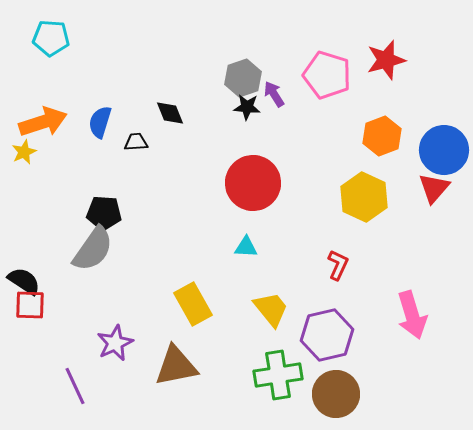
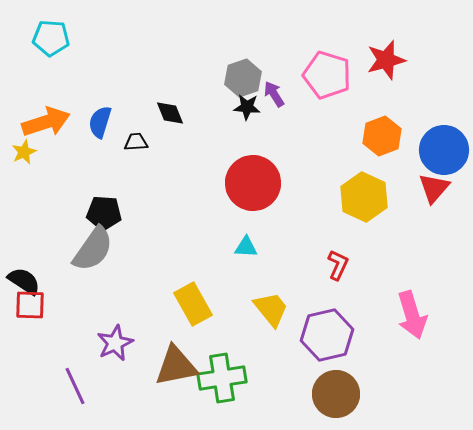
orange arrow: moved 3 px right
green cross: moved 56 px left, 3 px down
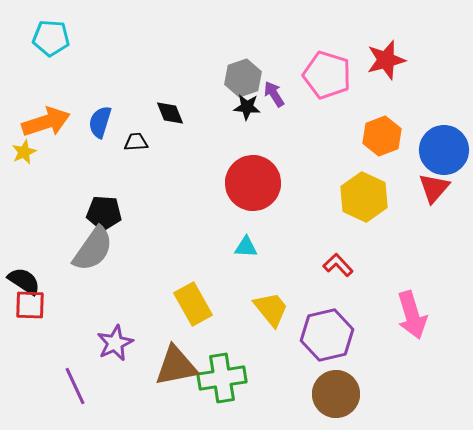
red L-shape: rotated 68 degrees counterclockwise
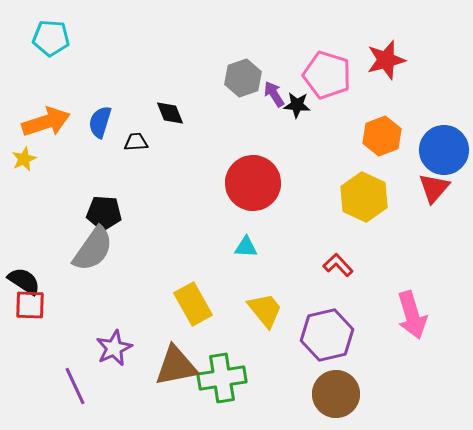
black star: moved 50 px right, 2 px up
yellow star: moved 7 px down
yellow trapezoid: moved 6 px left, 1 px down
purple star: moved 1 px left, 5 px down
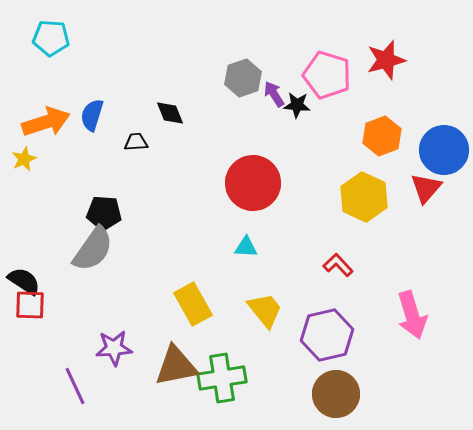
blue semicircle: moved 8 px left, 7 px up
red triangle: moved 8 px left
purple star: rotated 21 degrees clockwise
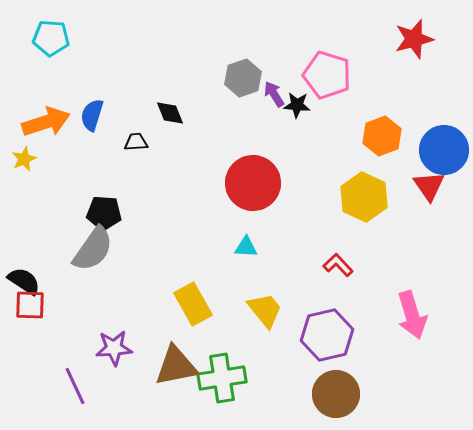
red star: moved 28 px right, 21 px up
red triangle: moved 3 px right, 2 px up; rotated 16 degrees counterclockwise
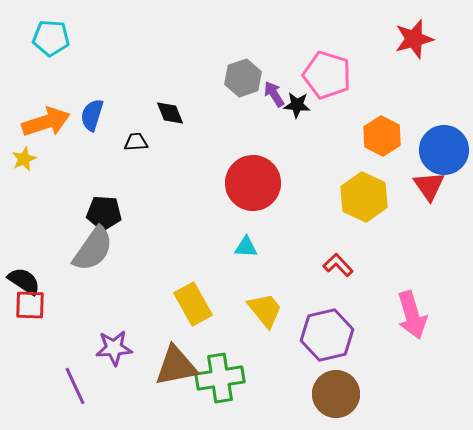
orange hexagon: rotated 12 degrees counterclockwise
green cross: moved 2 px left
